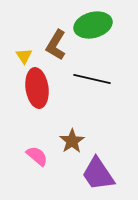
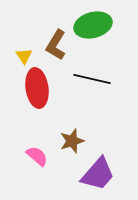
brown star: rotated 15 degrees clockwise
purple trapezoid: rotated 105 degrees counterclockwise
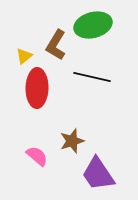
yellow triangle: rotated 24 degrees clockwise
black line: moved 2 px up
red ellipse: rotated 9 degrees clockwise
purple trapezoid: rotated 105 degrees clockwise
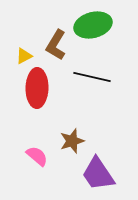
yellow triangle: rotated 12 degrees clockwise
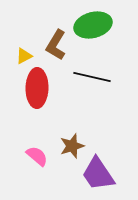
brown star: moved 5 px down
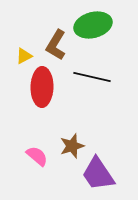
red ellipse: moved 5 px right, 1 px up
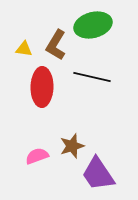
yellow triangle: moved 7 px up; rotated 36 degrees clockwise
pink semicircle: rotated 60 degrees counterclockwise
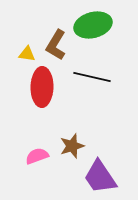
yellow triangle: moved 3 px right, 5 px down
purple trapezoid: moved 2 px right, 3 px down
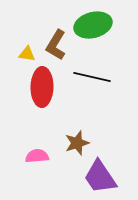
brown star: moved 5 px right, 3 px up
pink semicircle: rotated 15 degrees clockwise
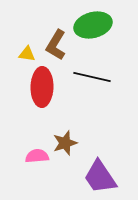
brown star: moved 12 px left
